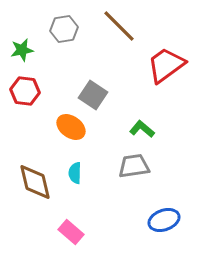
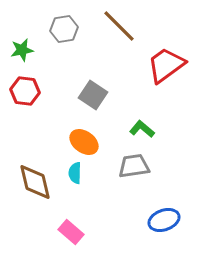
orange ellipse: moved 13 px right, 15 px down
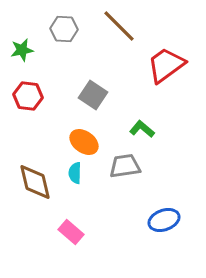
gray hexagon: rotated 12 degrees clockwise
red hexagon: moved 3 px right, 5 px down
gray trapezoid: moved 9 px left
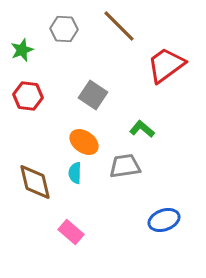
green star: rotated 10 degrees counterclockwise
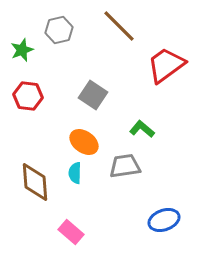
gray hexagon: moved 5 px left, 1 px down; rotated 16 degrees counterclockwise
brown diamond: rotated 9 degrees clockwise
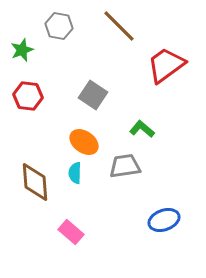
gray hexagon: moved 4 px up; rotated 24 degrees clockwise
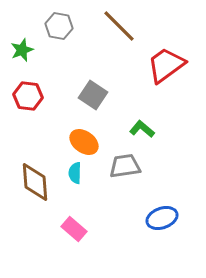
blue ellipse: moved 2 px left, 2 px up
pink rectangle: moved 3 px right, 3 px up
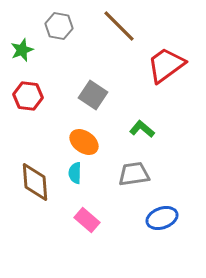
gray trapezoid: moved 9 px right, 8 px down
pink rectangle: moved 13 px right, 9 px up
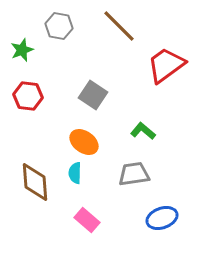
green L-shape: moved 1 px right, 2 px down
